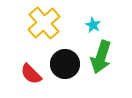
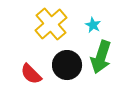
yellow cross: moved 7 px right, 1 px down
black circle: moved 2 px right, 1 px down
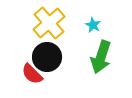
yellow cross: moved 2 px left, 1 px up
black circle: moved 20 px left, 8 px up
red semicircle: moved 1 px right
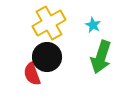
yellow cross: rotated 12 degrees clockwise
red semicircle: rotated 25 degrees clockwise
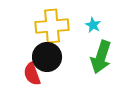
yellow cross: moved 3 px right, 3 px down; rotated 24 degrees clockwise
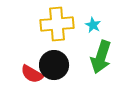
yellow cross: moved 5 px right, 2 px up
black circle: moved 7 px right, 8 px down
red semicircle: rotated 40 degrees counterclockwise
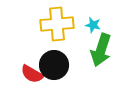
cyan star: rotated 14 degrees counterclockwise
green arrow: moved 7 px up
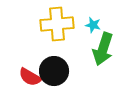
green arrow: moved 2 px right, 1 px up
black circle: moved 6 px down
red semicircle: moved 2 px left, 3 px down
